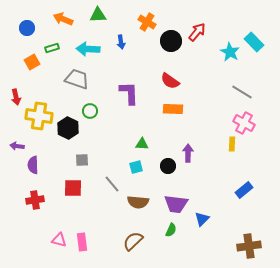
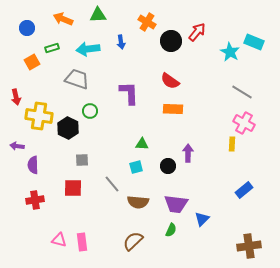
cyan rectangle at (254, 42): rotated 24 degrees counterclockwise
cyan arrow at (88, 49): rotated 10 degrees counterclockwise
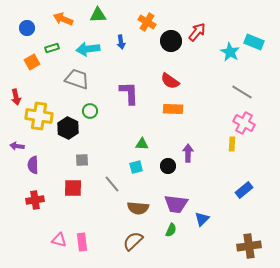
brown semicircle at (138, 202): moved 6 px down
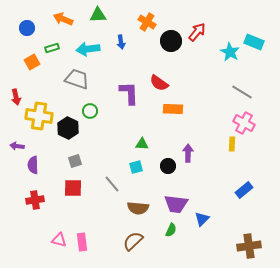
red semicircle at (170, 81): moved 11 px left, 2 px down
gray square at (82, 160): moved 7 px left, 1 px down; rotated 16 degrees counterclockwise
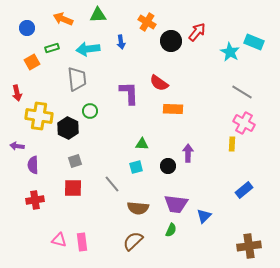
gray trapezoid at (77, 79): rotated 65 degrees clockwise
red arrow at (16, 97): moved 1 px right, 4 px up
blue triangle at (202, 219): moved 2 px right, 3 px up
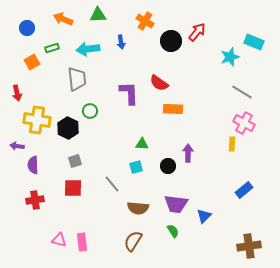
orange cross at (147, 22): moved 2 px left, 1 px up
cyan star at (230, 52): moved 5 px down; rotated 24 degrees clockwise
yellow cross at (39, 116): moved 2 px left, 4 px down
green semicircle at (171, 230): moved 2 px right, 1 px down; rotated 56 degrees counterclockwise
brown semicircle at (133, 241): rotated 15 degrees counterclockwise
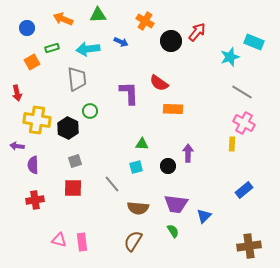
blue arrow at (121, 42): rotated 56 degrees counterclockwise
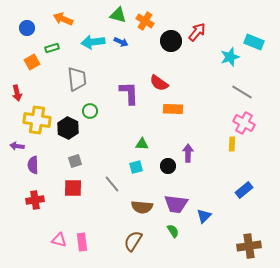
green triangle at (98, 15): moved 20 px right; rotated 18 degrees clockwise
cyan arrow at (88, 49): moved 5 px right, 7 px up
brown semicircle at (138, 208): moved 4 px right, 1 px up
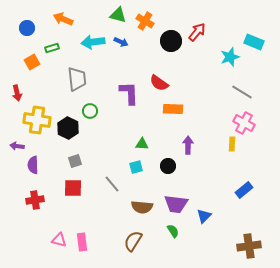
purple arrow at (188, 153): moved 8 px up
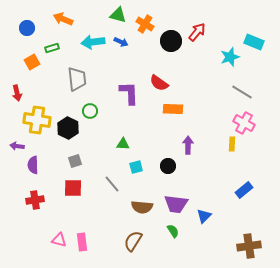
orange cross at (145, 21): moved 3 px down
green triangle at (142, 144): moved 19 px left
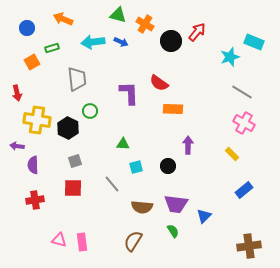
yellow rectangle at (232, 144): moved 10 px down; rotated 48 degrees counterclockwise
